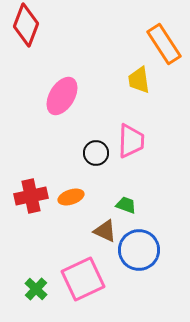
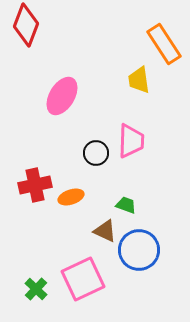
red cross: moved 4 px right, 11 px up
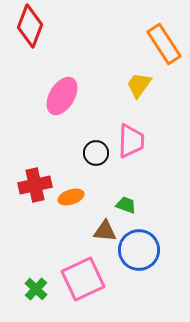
red diamond: moved 4 px right, 1 px down
yellow trapezoid: moved 5 px down; rotated 44 degrees clockwise
brown triangle: rotated 20 degrees counterclockwise
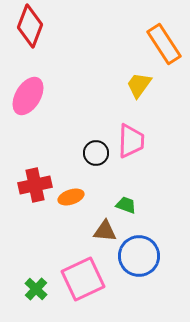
pink ellipse: moved 34 px left
blue circle: moved 6 px down
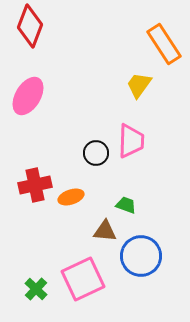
blue circle: moved 2 px right
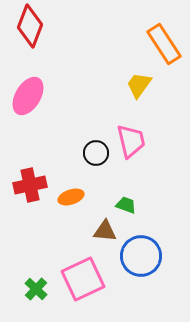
pink trapezoid: rotated 15 degrees counterclockwise
red cross: moved 5 px left
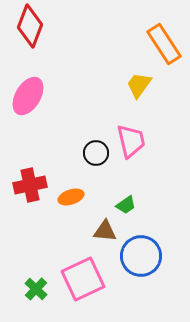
green trapezoid: rotated 125 degrees clockwise
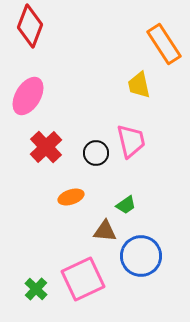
yellow trapezoid: rotated 48 degrees counterclockwise
red cross: moved 16 px right, 38 px up; rotated 32 degrees counterclockwise
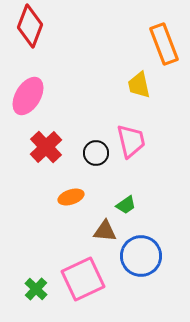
orange rectangle: rotated 12 degrees clockwise
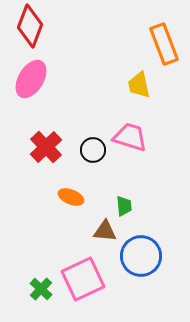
pink ellipse: moved 3 px right, 17 px up
pink trapezoid: moved 1 px left, 4 px up; rotated 60 degrees counterclockwise
black circle: moved 3 px left, 3 px up
orange ellipse: rotated 40 degrees clockwise
green trapezoid: moved 2 px left, 1 px down; rotated 60 degrees counterclockwise
green cross: moved 5 px right
